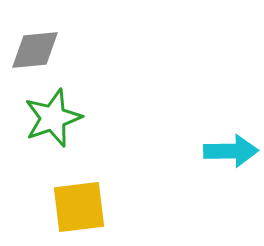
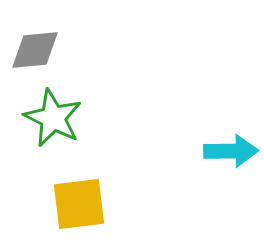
green star: rotated 26 degrees counterclockwise
yellow square: moved 3 px up
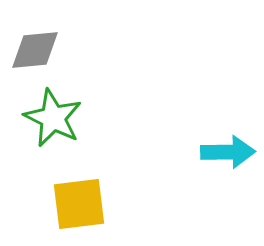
cyan arrow: moved 3 px left, 1 px down
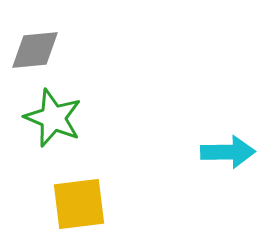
green star: rotated 4 degrees counterclockwise
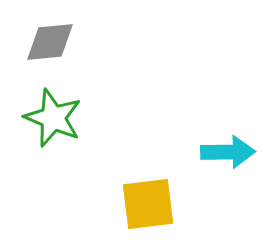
gray diamond: moved 15 px right, 8 px up
yellow square: moved 69 px right
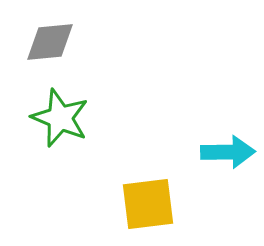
green star: moved 7 px right
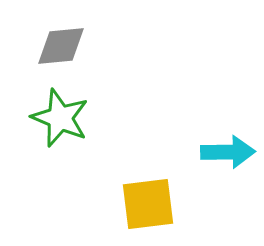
gray diamond: moved 11 px right, 4 px down
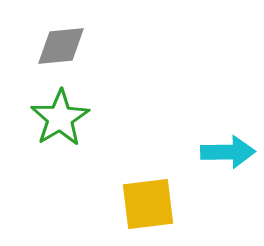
green star: rotated 18 degrees clockwise
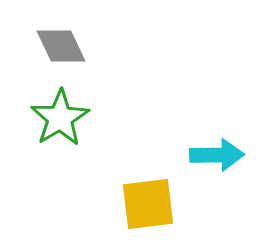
gray diamond: rotated 70 degrees clockwise
cyan arrow: moved 11 px left, 3 px down
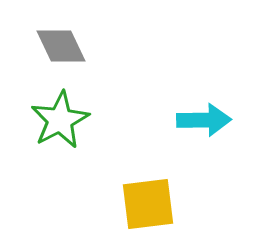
green star: moved 2 px down; rotated 4 degrees clockwise
cyan arrow: moved 13 px left, 35 px up
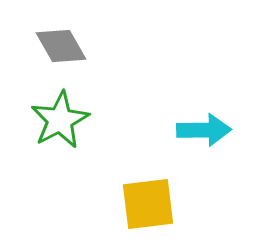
gray diamond: rotated 4 degrees counterclockwise
cyan arrow: moved 10 px down
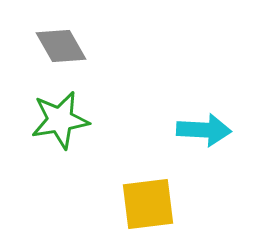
green star: rotated 18 degrees clockwise
cyan arrow: rotated 4 degrees clockwise
